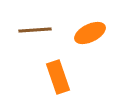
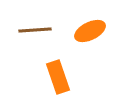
orange ellipse: moved 2 px up
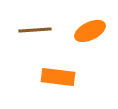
orange rectangle: rotated 64 degrees counterclockwise
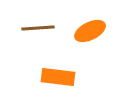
brown line: moved 3 px right, 2 px up
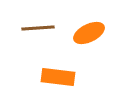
orange ellipse: moved 1 px left, 2 px down
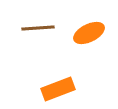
orange rectangle: moved 12 px down; rotated 28 degrees counterclockwise
